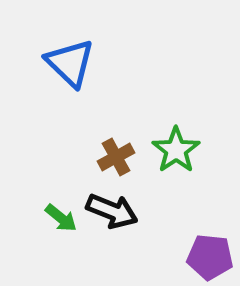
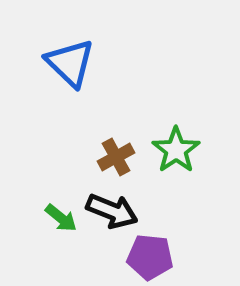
purple pentagon: moved 60 px left
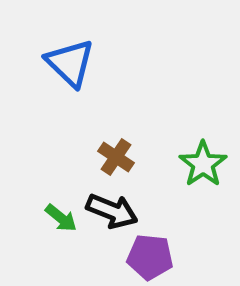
green star: moved 27 px right, 14 px down
brown cross: rotated 27 degrees counterclockwise
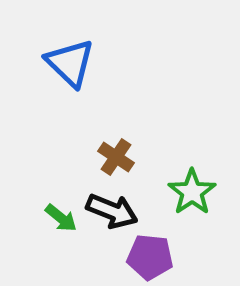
green star: moved 11 px left, 28 px down
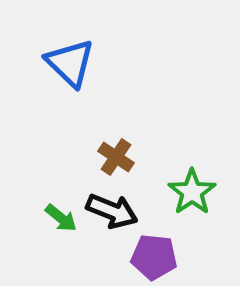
purple pentagon: moved 4 px right
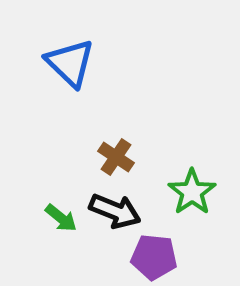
black arrow: moved 3 px right
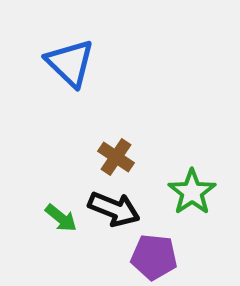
black arrow: moved 1 px left, 2 px up
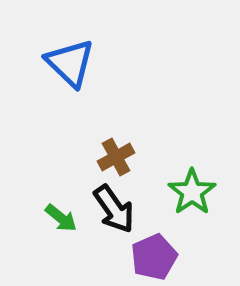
brown cross: rotated 27 degrees clockwise
black arrow: rotated 33 degrees clockwise
purple pentagon: rotated 30 degrees counterclockwise
